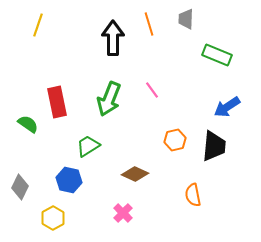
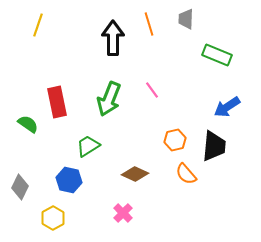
orange semicircle: moved 7 px left, 21 px up; rotated 30 degrees counterclockwise
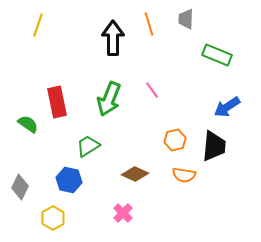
orange semicircle: moved 2 px left, 1 px down; rotated 40 degrees counterclockwise
